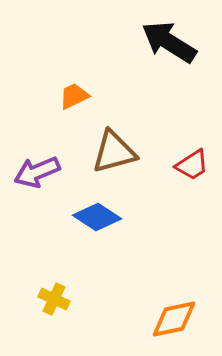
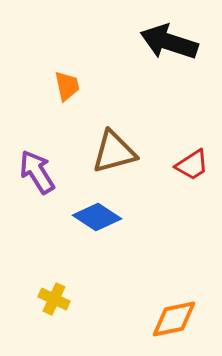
black arrow: rotated 14 degrees counterclockwise
orange trapezoid: moved 7 px left, 10 px up; rotated 104 degrees clockwise
purple arrow: rotated 81 degrees clockwise
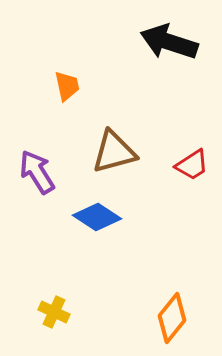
yellow cross: moved 13 px down
orange diamond: moved 2 px left, 1 px up; rotated 39 degrees counterclockwise
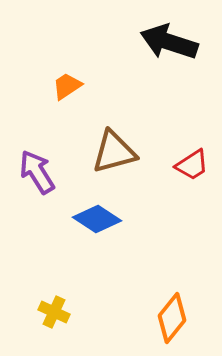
orange trapezoid: rotated 112 degrees counterclockwise
blue diamond: moved 2 px down
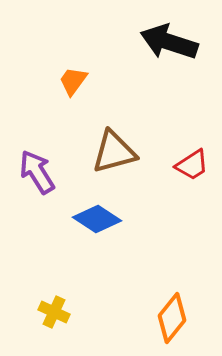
orange trapezoid: moved 6 px right, 5 px up; rotated 20 degrees counterclockwise
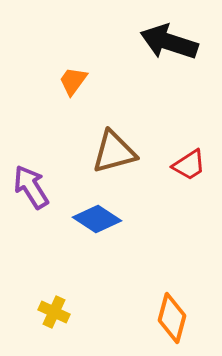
red trapezoid: moved 3 px left
purple arrow: moved 6 px left, 15 px down
orange diamond: rotated 24 degrees counterclockwise
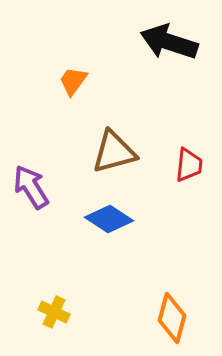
red trapezoid: rotated 51 degrees counterclockwise
blue diamond: moved 12 px right
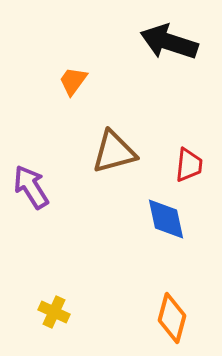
blue diamond: moved 57 px right; rotated 45 degrees clockwise
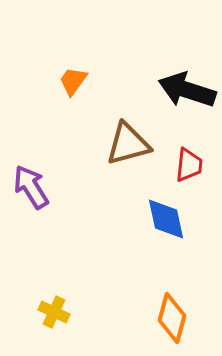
black arrow: moved 18 px right, 48 px down
brown triangle: moved 14 px right, 8 px up
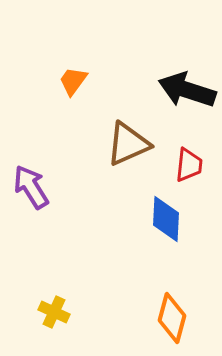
brown triangle: rotated 9 degrees counterclockwise
blue diamond: rotated 15 degrees clockwise
